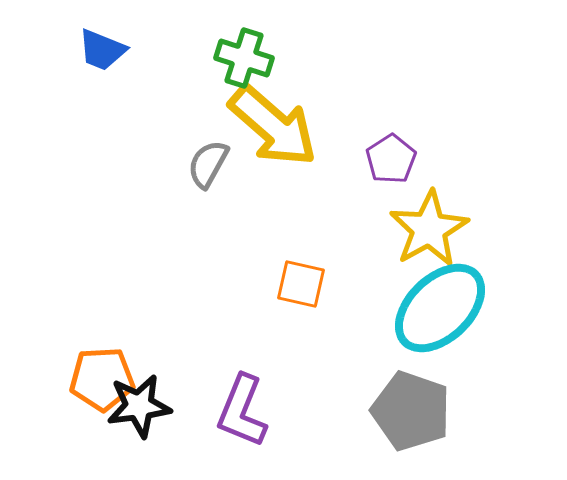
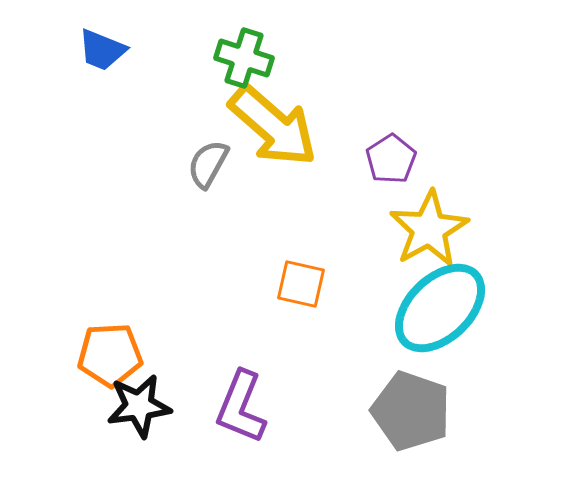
orange pentagon: moved 8 px right, 24 px up
purple L-shape: moved 1 px left, 4 px up
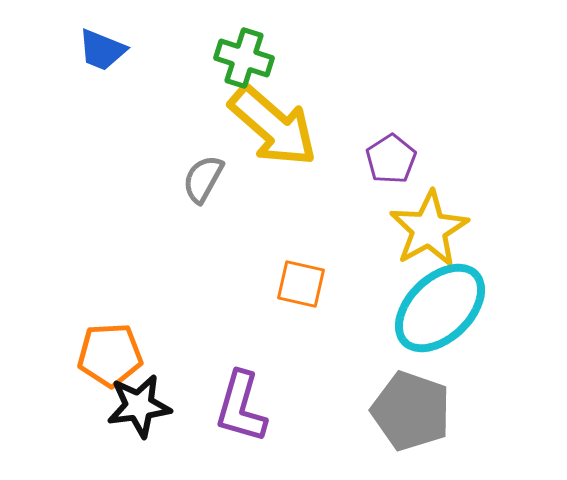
gray semicircle: moved 5 px left, 15 px down
purple L-shape: rotated 6 degrees counterclockwise
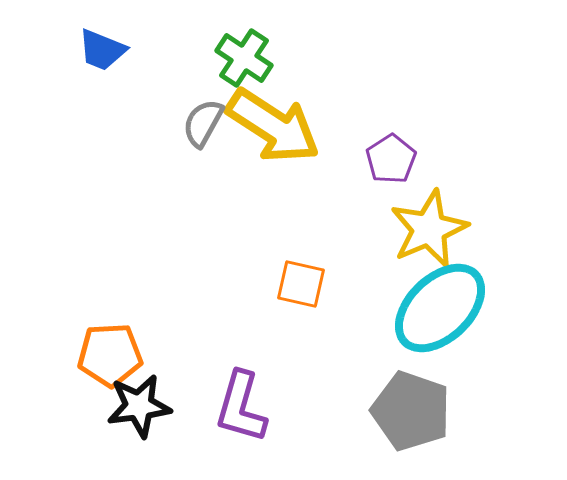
green cross: rotated 16 degrees clockwise
yellow arrow: rotated 8 degrees counterclockwise
gray semicircle: moved 56 px up
yellow star: rotated 6 degrees clockwise
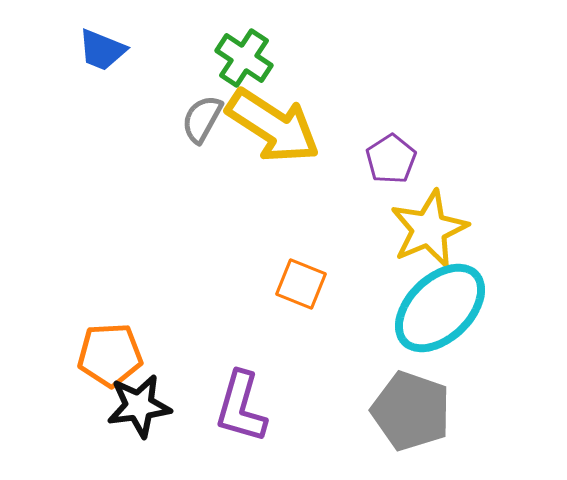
gray semicircle: moved 1 px left, 4 px up
orange square: rotated 9 degrees clockwise
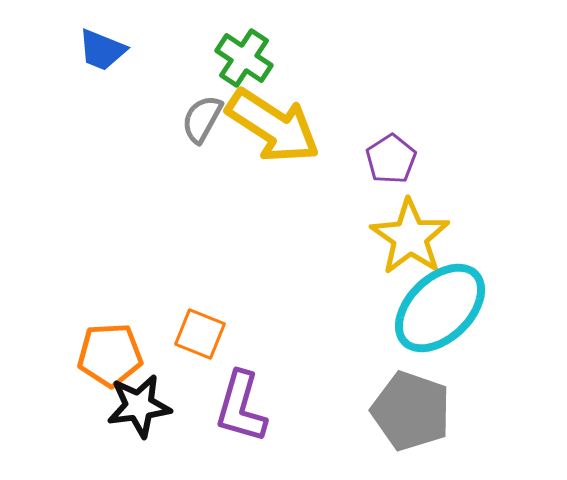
yellow star: moved 19 px left, 8 px down; rotated 14 degrees counterclockwise
orange square: moved 101 px left, 50 px down
